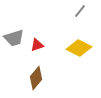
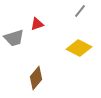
red triangle: moved 21 px up
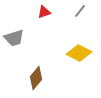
red triangle: moved 7 px right, 12 px up
yellow diamond: moved 5 px down
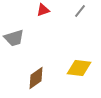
red triangle: moved 1 px left, 2 px up
yellow diamond: moved 15 px down; rotated 20 degrees counterclockwise
brown diamond: rotated 15 degrees clockwise
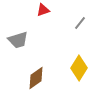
gray line: moved 12 px down
gray trapezoid: moved 4 px right, 2 px down
yellow diamond: rotated 65 degrees counterclockwise
